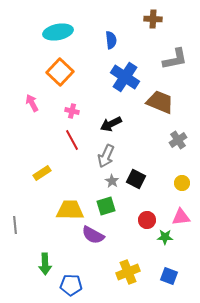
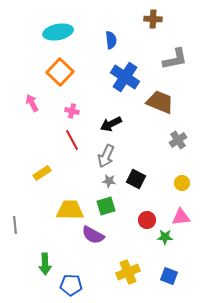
gray star: moved 3 px left; rotated 24 degrees counterclockwise
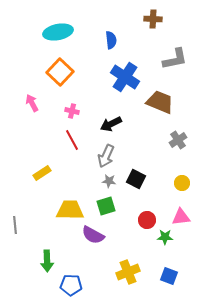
green arrow: moved 2 px right, 3 px up
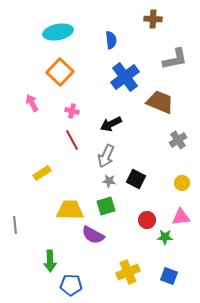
blue cross: rotated 20 degrees clockwise
green arrow: moved 3 px right
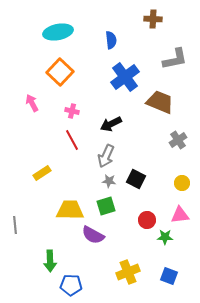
pink triangle: moved 1 px left, 2 px up
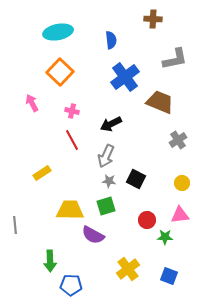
yellow cross: moved 3 px up; rotated 15 degrees counterclockwise
